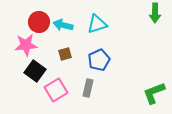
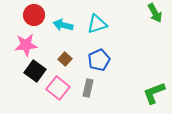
green arrow: rotated 30 degrees counterclockwise
red circle: moved 5 px left, 7 px up
brown square: moved 5 px down; rotated 32 degrees counterclockwise
pink square: moved 2 px right, 2 px up; rotated 20 degrees counterclockwise
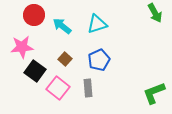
cyan arrow: moved 1 px left, 1 px down; rotated 24 degrees clockwise
pink star: moved 4 px left, 2 px down
gray rectangle: rotated 18 degrees counterclockwise
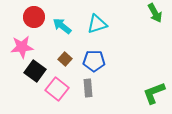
red circle: moved 2 px down
blue pentagon: moved 5 px left, 1 px down; rotated 25 degrees clockwise
pink square: moved 1 px left, 1 px down
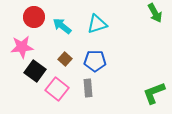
blue pentagon: moved 1 px right
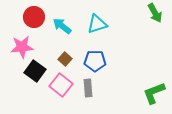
pink square: moved 4 px right, 4 px up
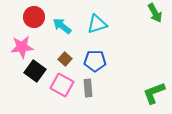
pink square: moved 1 px right; rotated 10 degrees counterclockwise
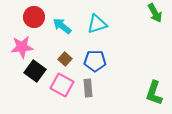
green L-shape: rotated 50 degrees counterclockwise
